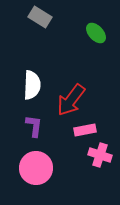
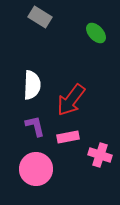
purple L-shape: moved 1 px right; rotated 20 degrees counterclockwise
pink rectangle: moved 17 px left, 7 px down
pink circle: moved 1 px down
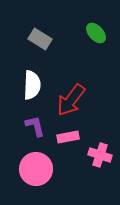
gray rectangle: moved 22 px down
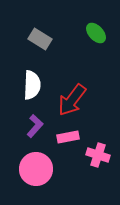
red arrow: moved 1 px right
purple L-shape: rotated 55 degrees clockwise
pink cross: moved 2 px left
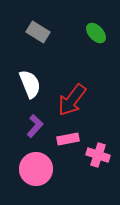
gray rectangle: moved 2 px left, 7 px up
white semicircle: moved 2 px left, 1 px up; rotated 24 degrees counterclockwise
pink rectangle: moved 2 px down
